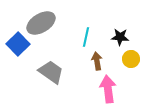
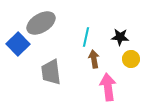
brown arrow: moved 3 px left, 2 px up
gray trapezoid: rotated 132 degrees counterclockwise
pink arrow: moved 2 px up
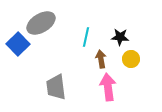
brown arrow: moved 7 px right
gray trapezoid: moved 5 px right, 15 px down
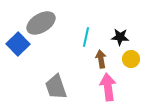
gray trapezoid: rotated 12 degrees counterclockwise
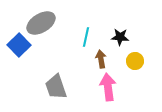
blue square: moved 1 px right, 1 px down
yellow circle: moved 4 px right, 2 px down
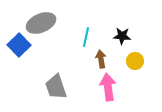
gray ellipse: rotated 8 degrees clockwise
black star: moved 2 px right, 1 px up
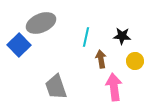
pink arrow: moved 6 px right
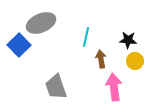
black star: moved 6 px right, 4 px down
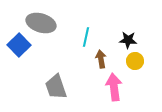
gray ellipse: rotated 40 degrees clockwise
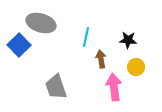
yellow circle: moved 1 px right, 6 px down
